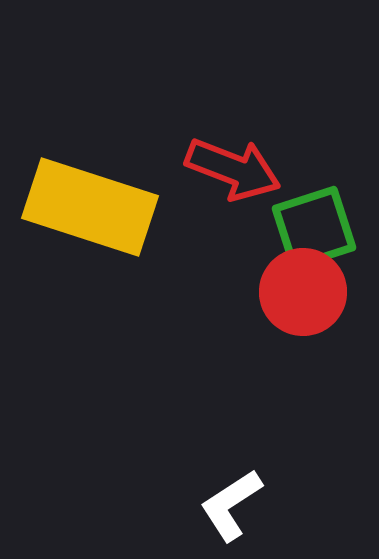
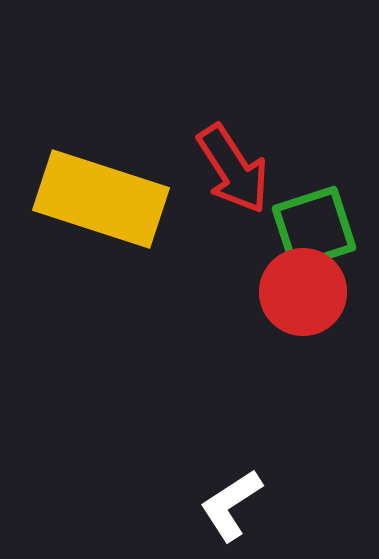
red arrow: rotated 36 degrees clockwise
yellow rectangle: moved 11 px right, 8 px up
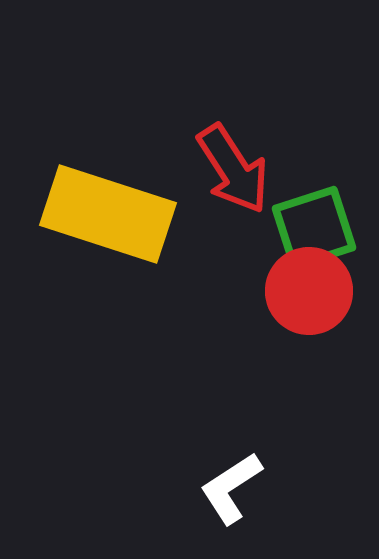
yellow rectangle: moved 7 px right, 15 px down
red circle: moved 6 px right, 1 px up
white L-shape: moved 17 px up
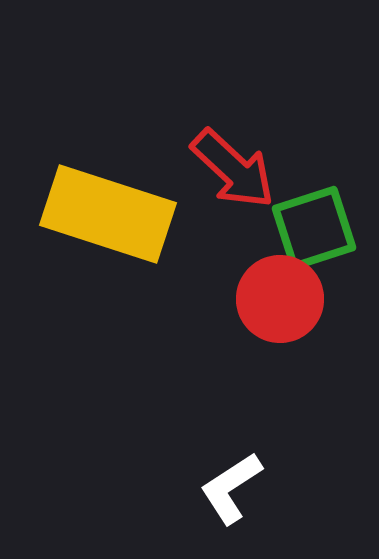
red arrow: rotated 14 degrees counterclockwise
red circle: moved 29 px left, 8 px down
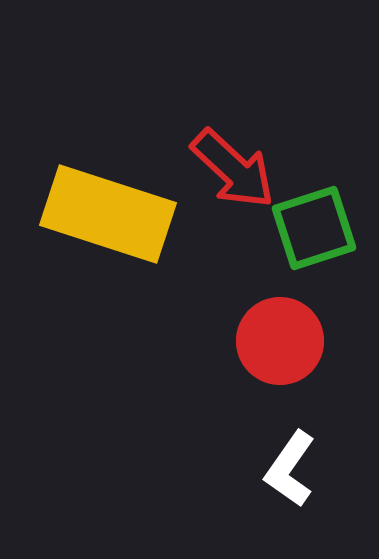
red circle: moved 42 px down
white L-shape: moved 59 px right, 19 px up; rotated 22 degrees counterclockwise
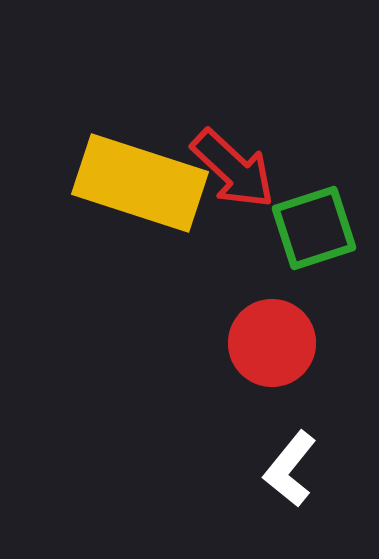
yellow rectangle: moved 32 px right, 31 px up
red circle: moved 8 px left, 2 px down
white L-shape: rotated 4 degrees clockwise
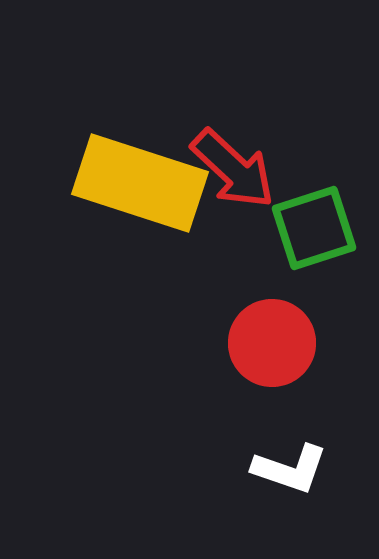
white L-shape: rotated 110 degrees counterclockwise
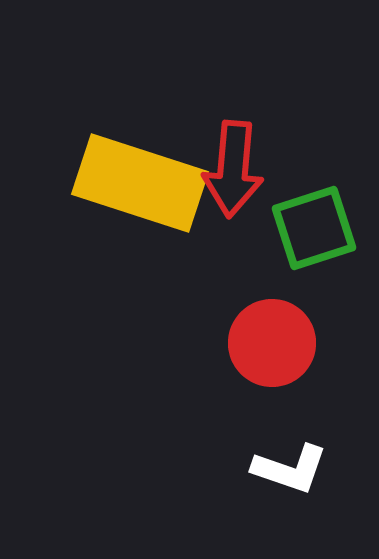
red arrow: rotated 52 degrees clockwise
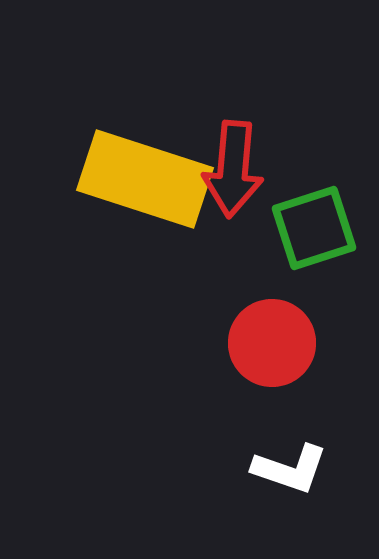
yellow rectangle: moved 5 px right, 4 px up
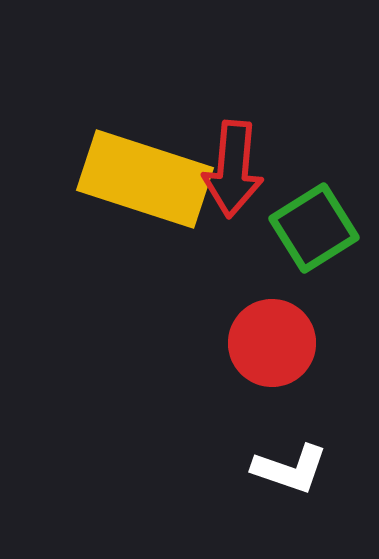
green square: rotated 14 degrees counterclockwise
